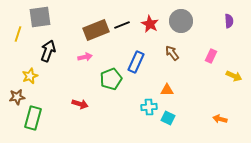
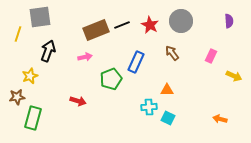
red star: moved 1 px down
red arrow: moved 2 px left, 3 px up
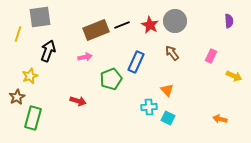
gray circle: moved 6 px left
orange triangle: rotated 48 degrees clockwise
brown star: rotated 21 degrees counterclockwise
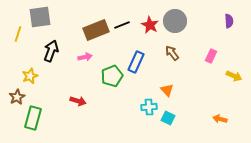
black arrow: moved 3 px right
green pentagon: moved 1 px right, 3 px up
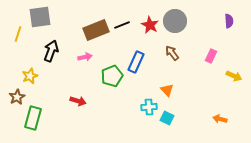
cyan square: moved 1 px left
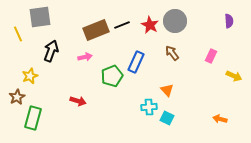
yellow line: rotated 42 degrees counterclockwise
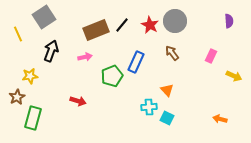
gray square: moved 4 px right; rotated 25 degrees counterclockwise
black line: rotated 28 degrees counterclockwise
yellow star: rotated 14 degrees clockwise
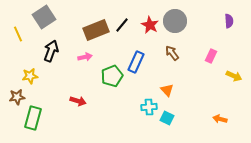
brown star: rotated 21 degrees clockwise
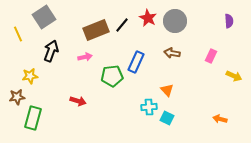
red star: moved 2 px left, 7 px up
brown arrow: rotated 42 degrees counterclockwise
green pentagon: rotated 15 degrees clockwise
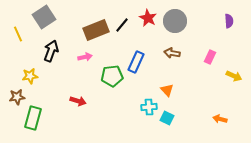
pink rectangle: moved 1 px left, 1 px down
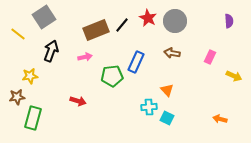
yellow line: rotated 28 degrees counterclockwise
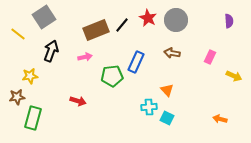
gray circle: moved 1 px right, 1 px up
